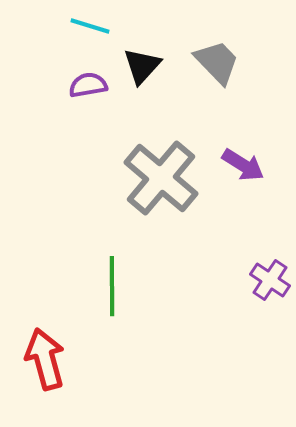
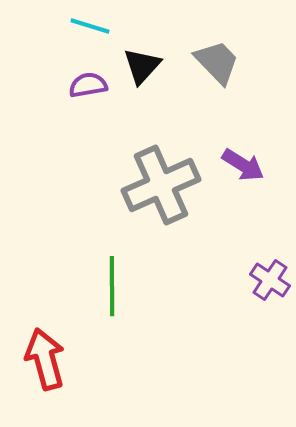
gray cross: moved 7 px down; rotated 26 degrees clockwise
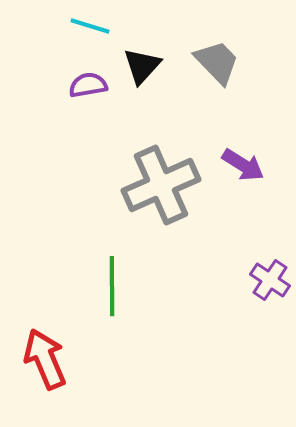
red arrow: rotated 8 degrees counterclockwise
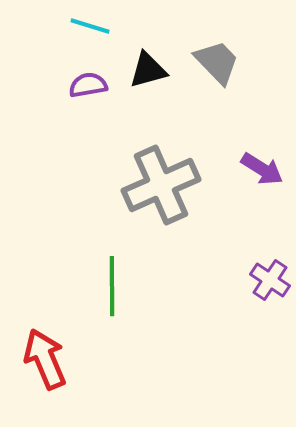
black triangle: moved 6 px right, 4 px down; rotated 33 degrees clockwise
purple arrow: moved 19 px right, 4 px down
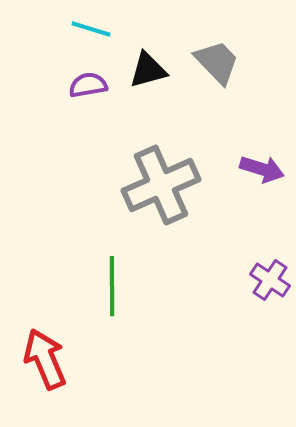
cyan line: moved 1 px right, 3 px down
purple arrow: rotated 15 degrees counterclockwise
